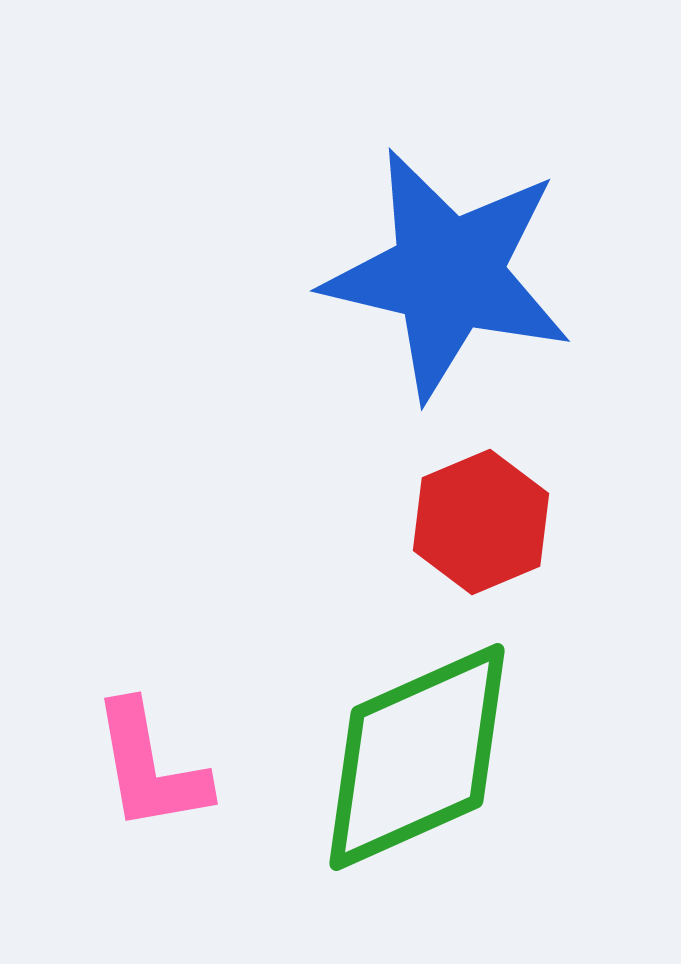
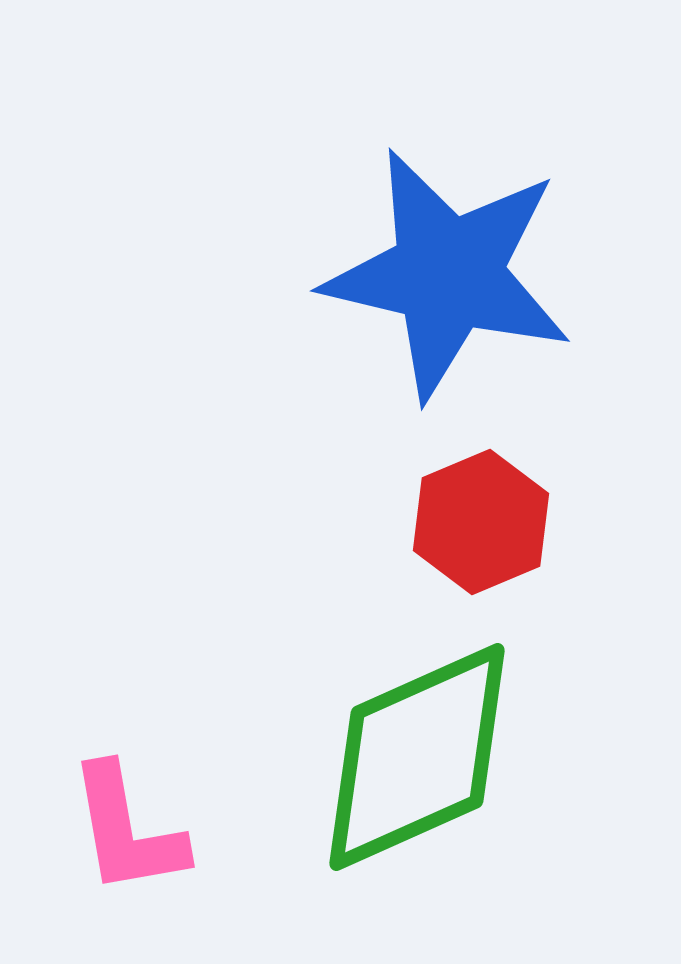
pink L-shape: moved 23 px left, 63 px down
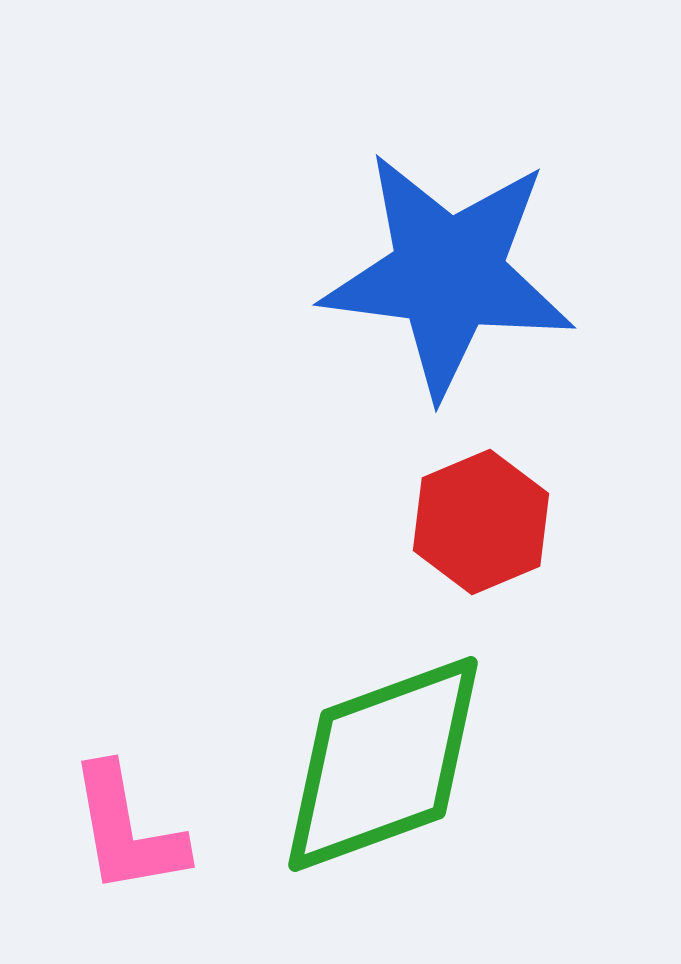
blue star: rotated 6 degrees counterclockwise
green diamond: moved 34 px left, 7 px down; rotated 4 degrees clockwise
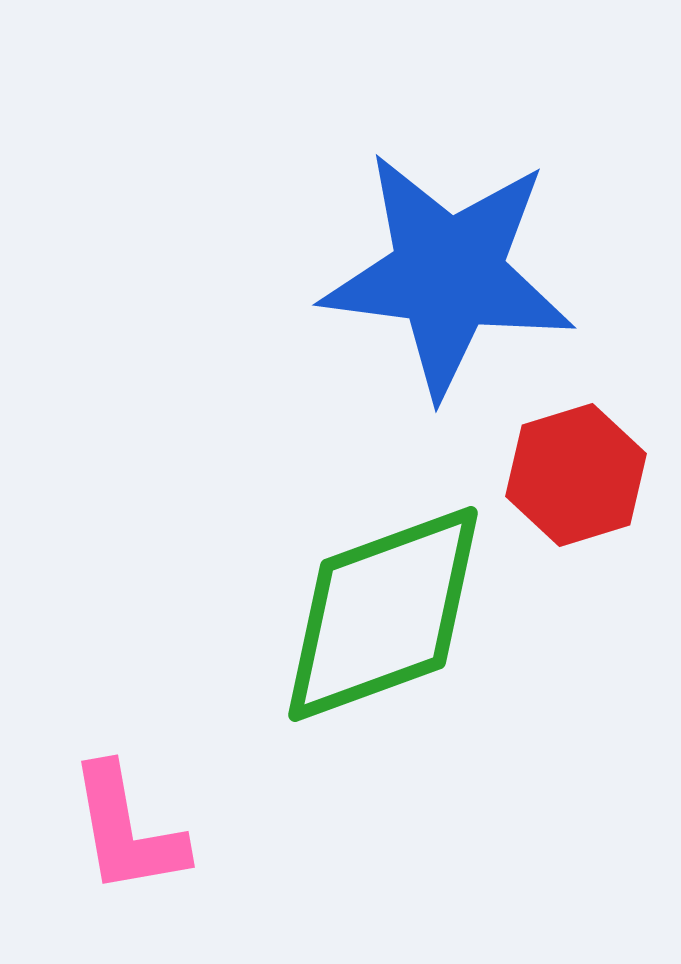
red hexagon: moved 95 px right, 47 px up; rotated 6 degrees clockwise
green diamond: moved 150 px up
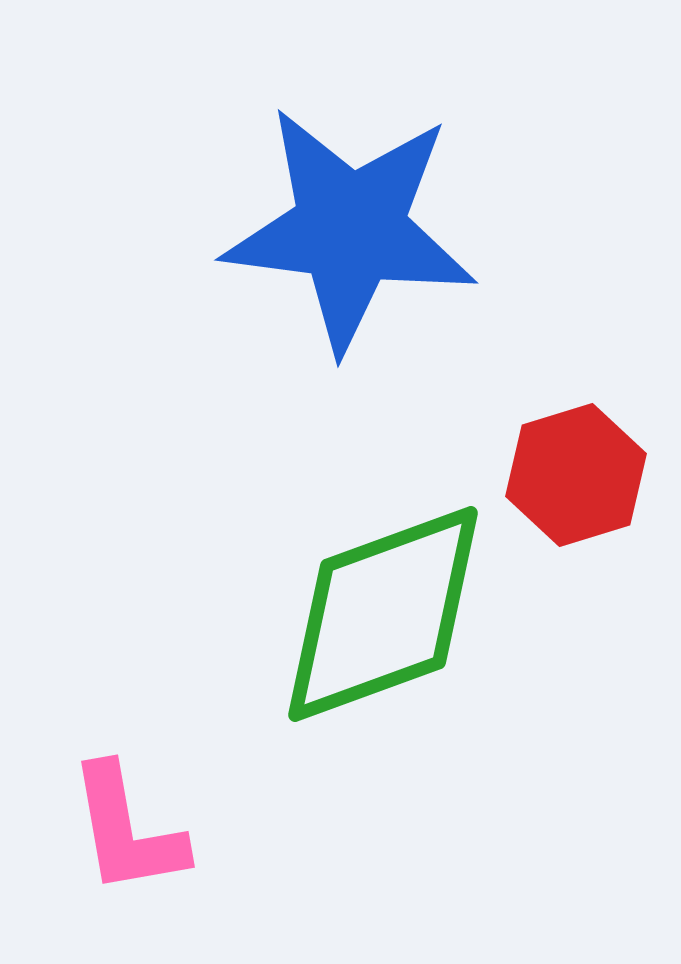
blue star: moved 98 px left, 45 px up
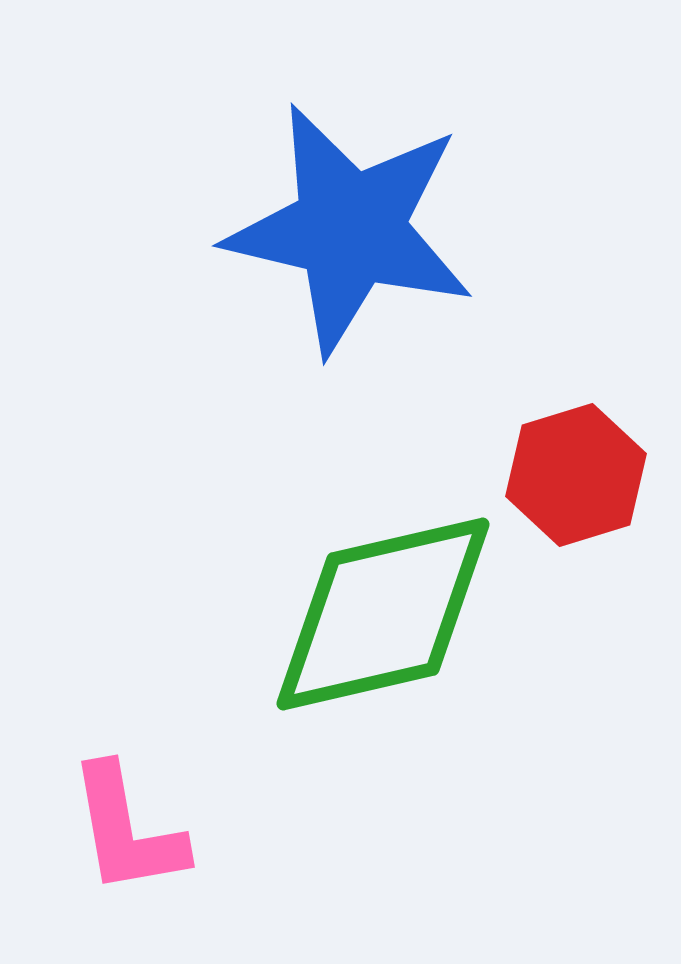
blue star: rotated 6 degrees clockwise
green diamond: rotated 7 degrees clockwise
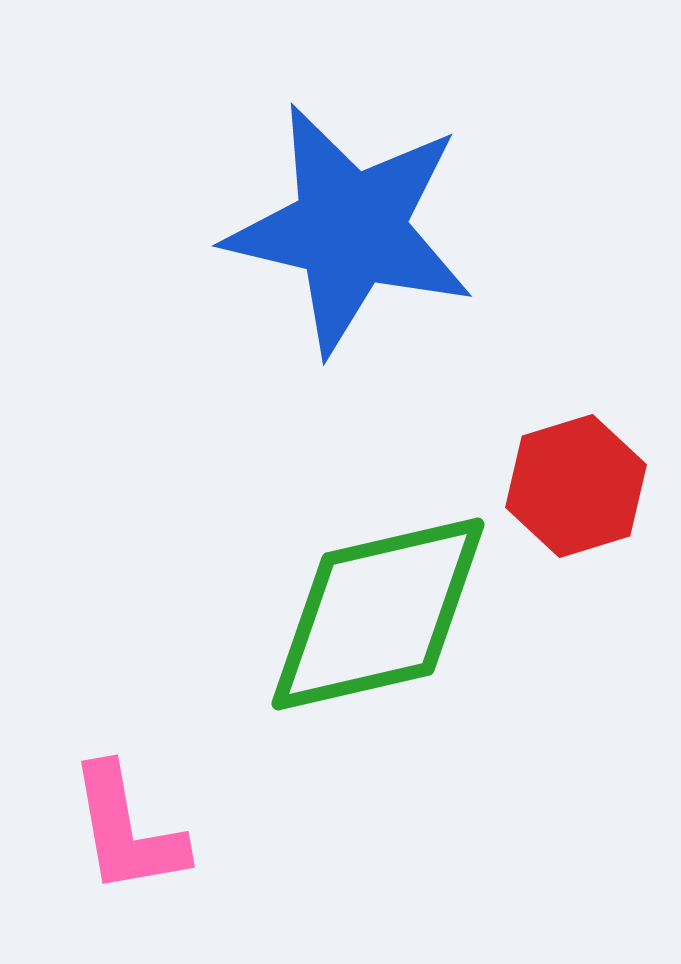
red hexagon: moved 11 px down
green diamond: moved 5 px left
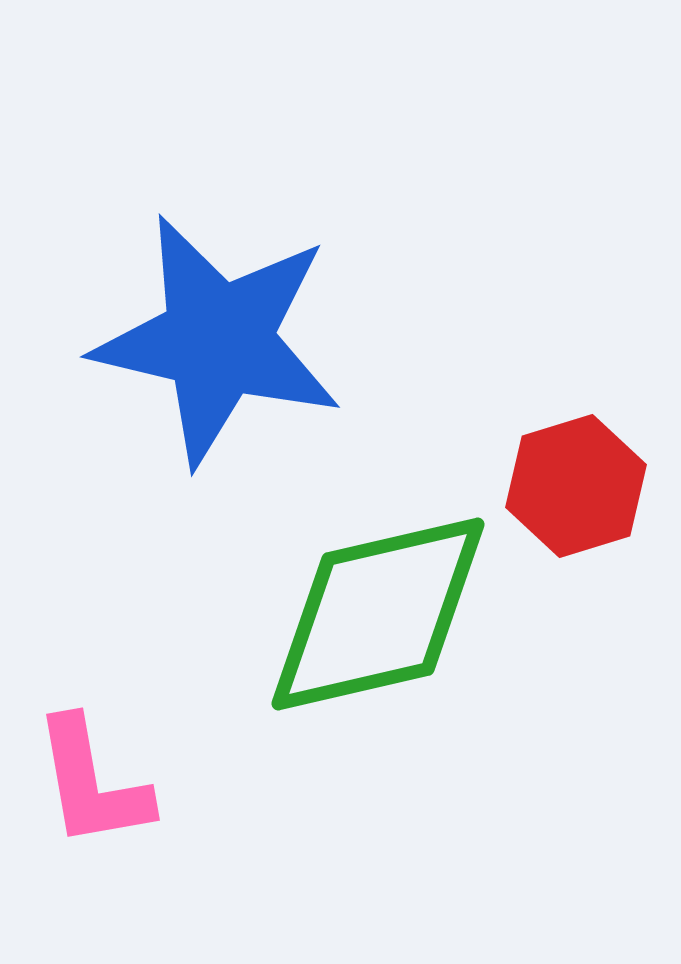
blue star: moved 132 px left, 111 px down
pink L-shape: moved 35 px left, 47 px up
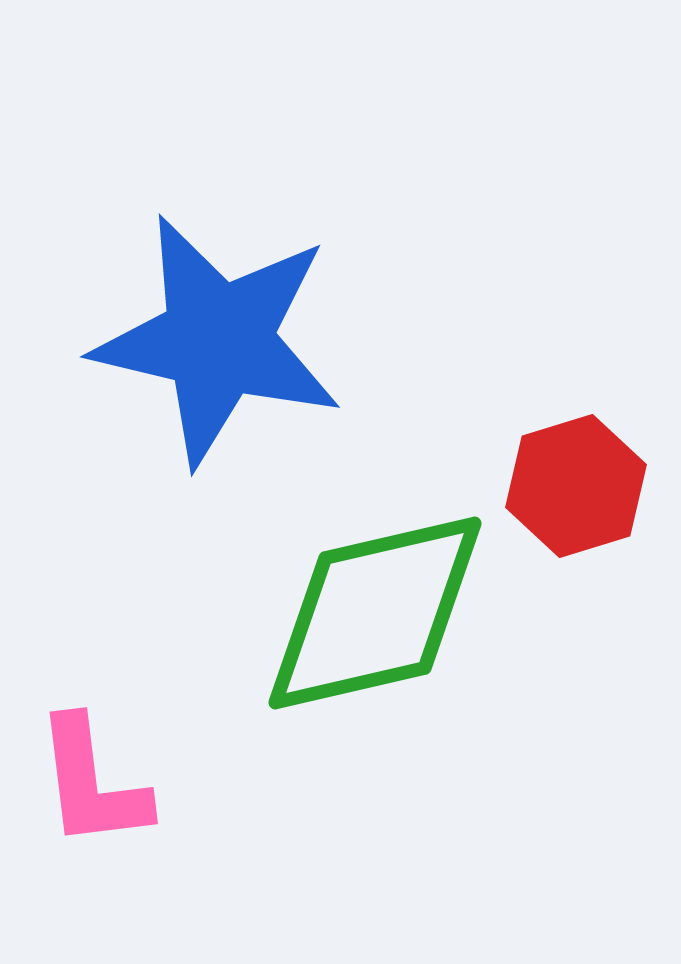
green diamond: moved 3 px left, 1 px up
pink L-shape: rotated 3 degrees clockwise
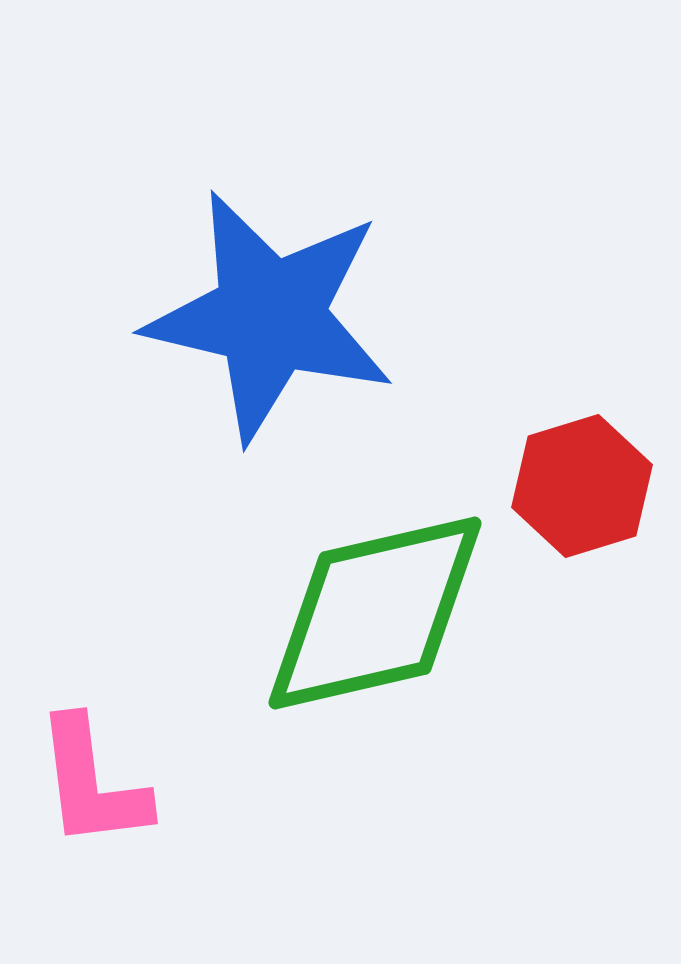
blue star: moved 52 px right, 24 px up
red hexagon: moved 6 px right
